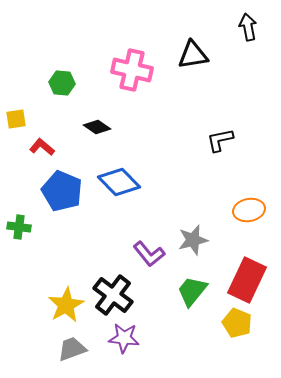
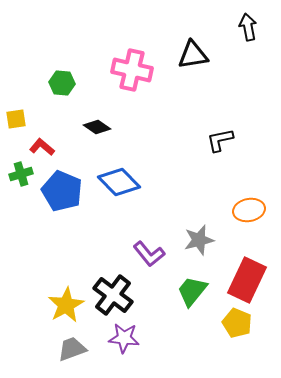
green cross: moved 2 px right, 53 px up; rotated 25 degrees counterclockwise
gray star: moved 6 px right
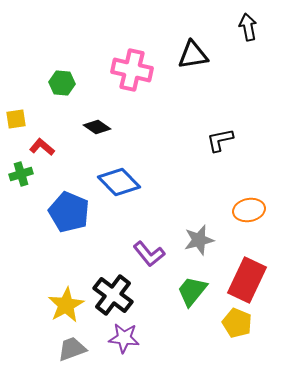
blue pentagon: moved 7 px right, 21 px down
